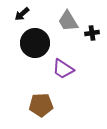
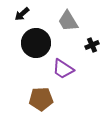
black cross: moved 12 px down; rotated 16 degrees counterclockwise
black circle: moved 1 px right
brown pentagon: moved 6 px up
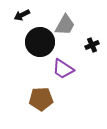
black arrow: moved 1 px down; rotated 14 degrees clockwise
gray trapezoid: moved 3 px left, 4 px down; rotated 120 degrees counterclockwise
black circle: moved 4 px right, 1 px up
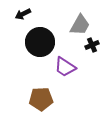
black arrow: moved 1 px right, 1 px up
gray trapezoid: moved 15 px right
purple trapezoid: moved 2 px right, 2 px up
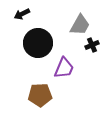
black arrow: moved 1 px left
black circle: moved 2 px left, 1 px down
purple trapezoid: moved 1 px left, 1 px down; rotated 100 degrees counterclockwise
brown pentagon: moved 1 px left, 4 px up
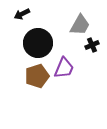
brown pentagon: moved 3 px left, 19 px up; rotated 15 degrees counterclockwise
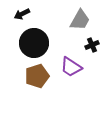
gray trapezoid: moved 5 px up
black circle: moved 4 px left
purple trapezoid: moved 7 px right, 1 px up; rotated 100 degrees clockwise
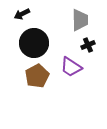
gray trapezoid: rotated 30 degrees counterclockwise
black cross: moved 4 px left
brown pentagon: rotated 10 degrees counterclockwise
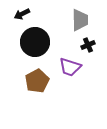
black circle: moved 1 px right, 1 px up
purple trapezoid: moved 1 px left; rotated 15 degrees counterclockwise
brown pentagon: moved 5 px down
